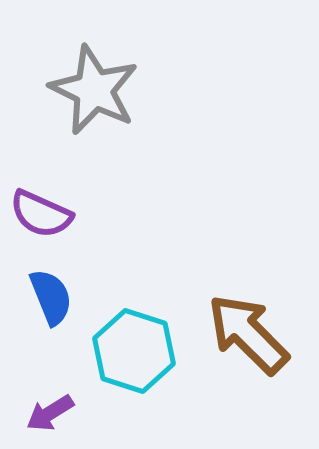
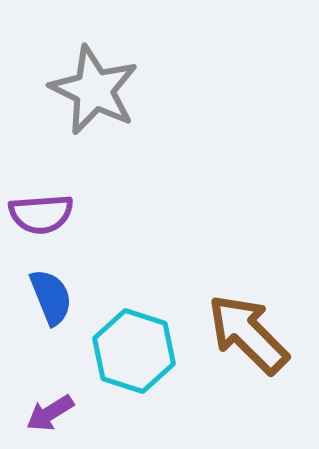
purple semicircle: rotated 28 degrees counterclockwise
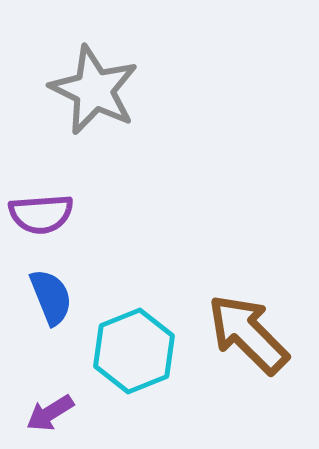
cyan hexagon: rotated 20 degrees clockwise
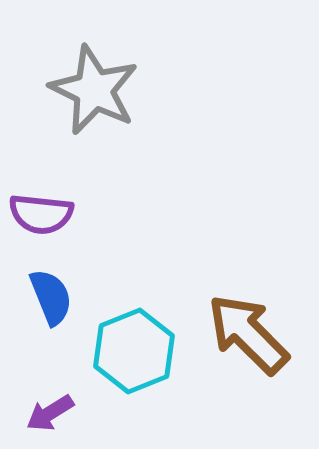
purple semicircle: rotated 10 degrees clockwise
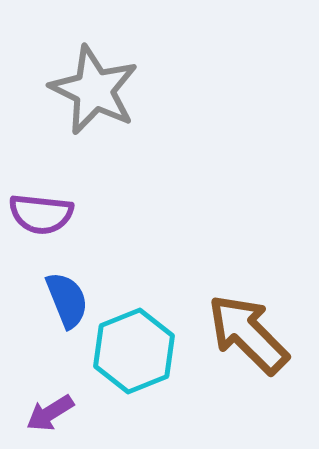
blue semicircle: moved 16 px right, 3 px down
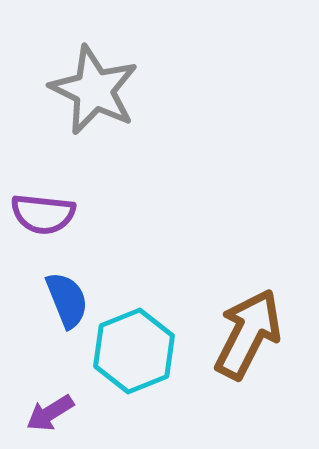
purple semicircle: moved 2 px right
brown arrow: rotated 72 degrees clockwise
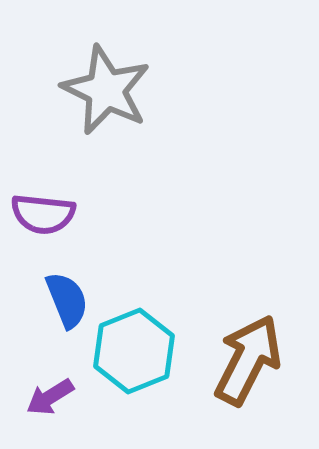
gray star: moved 12 px right
brown arrow: moved 26 px down
purple arrow: moved 16 px up
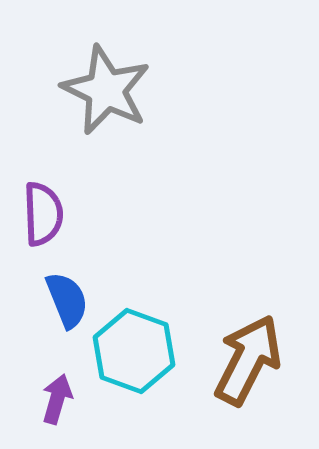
purple semicircle: rotated 98 degrees counterclockwise
cyan hexagon: rotated 18 degrees counterclockwise
purple arrow: moved 7 px right, 2 px down; rotated 138 degrees clockwise
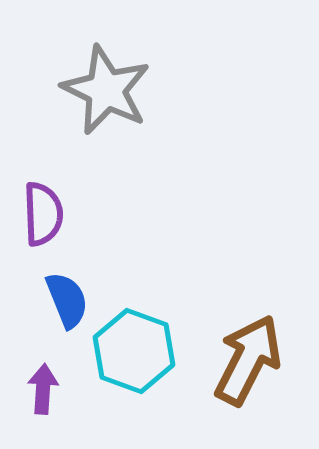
purple arrow: moved 14 px left, 10 px up; rotated 12 degrees counterclockwise
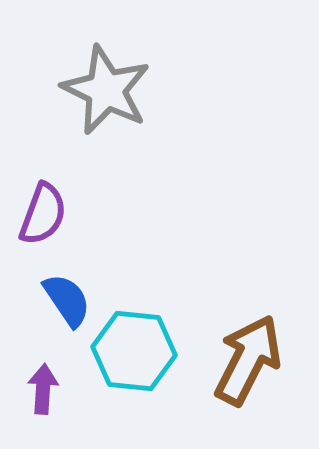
purple semicircle: rotated 22 degrees clockwise
blue semicircle: rotated 12 degrees counterclockwise
cyan hexagon: rotated 14 degrees counterclockwise
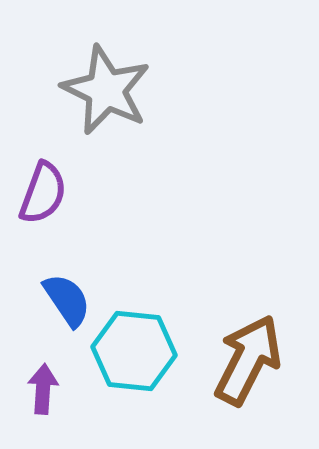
purple semicircle: moved 21 px up
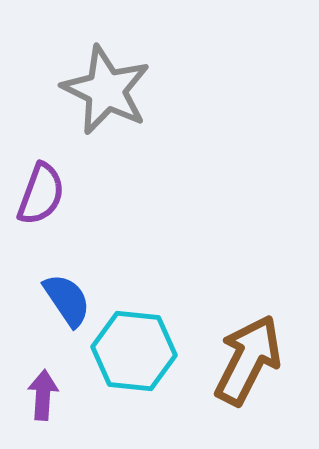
purple semicircle: moved 2 px left, 1 px down
purple arrow: moved 6 px down
